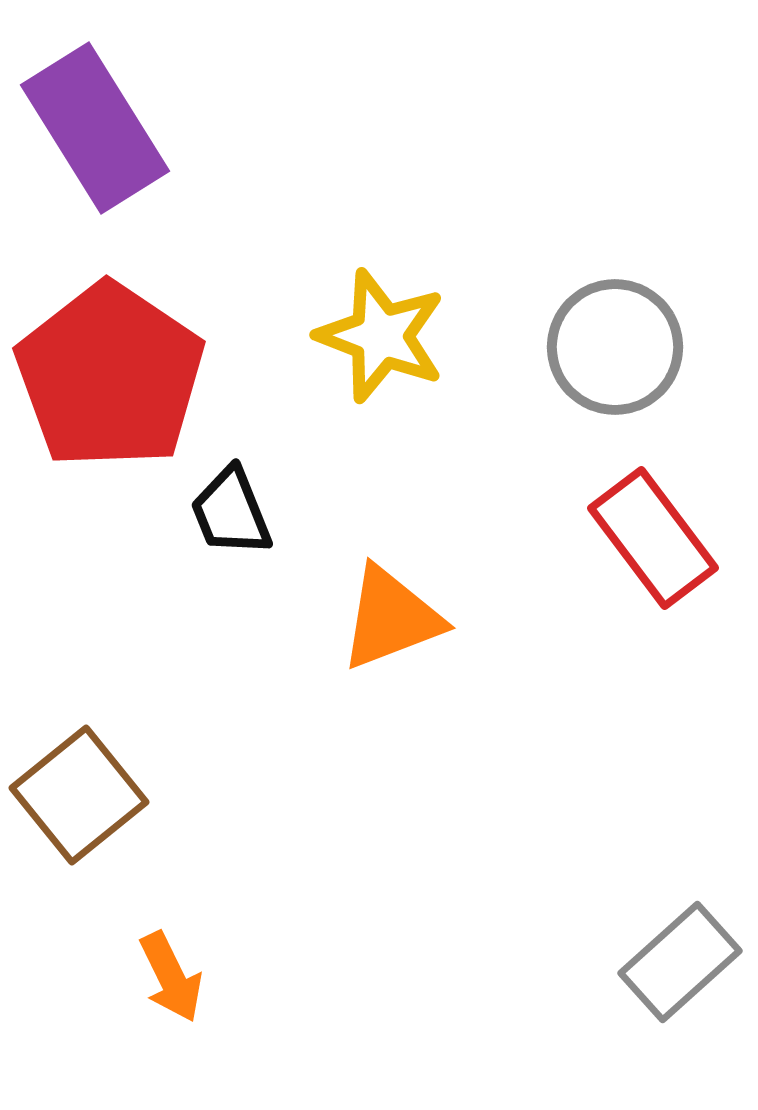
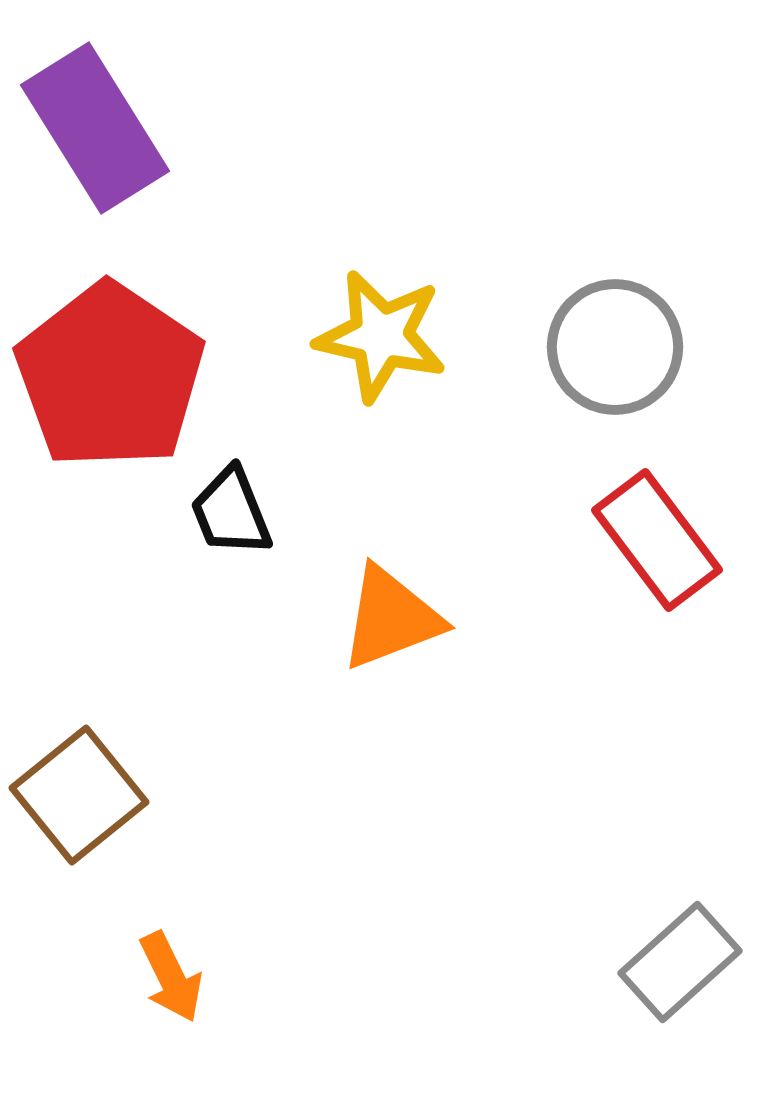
yellow star: rotated 8 degrees counterclockwise
red rectangle: moved 4 px right, 2 px down
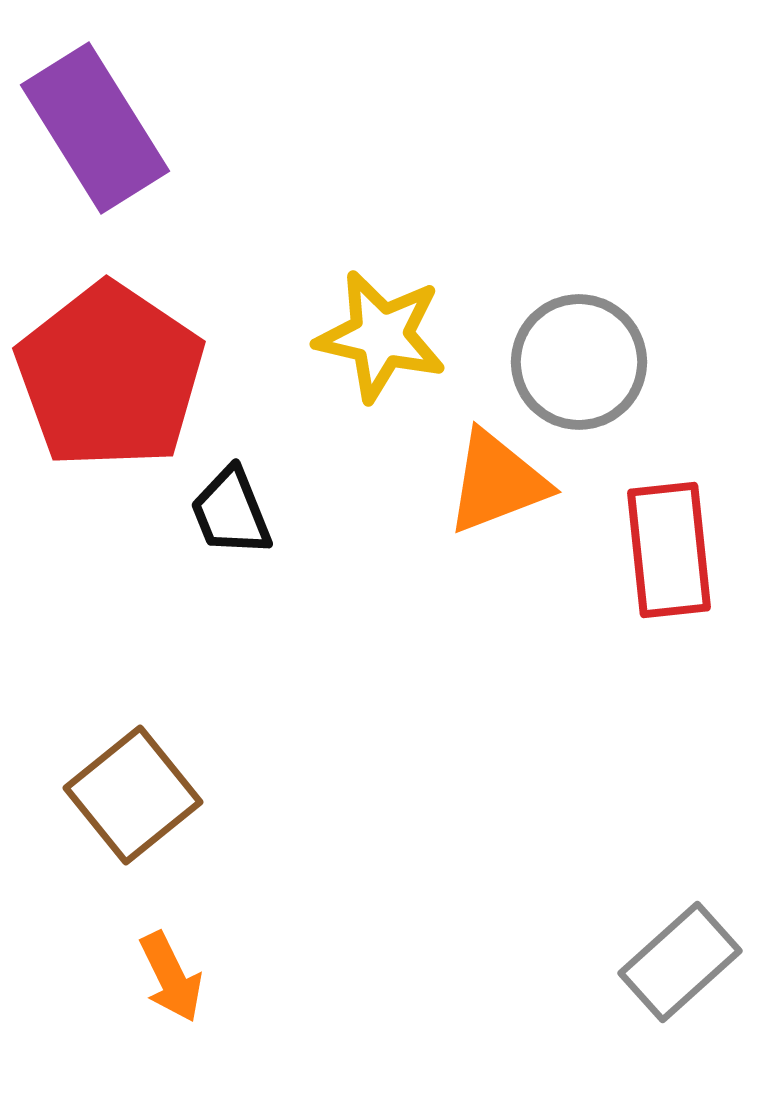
gray circle: moved 36 px left, 15 px down
red rectangle: moved 12 px right, 10 px down; rotated 31 degrees clockwise
orange triangle: moved 106 px right, 136 px up
brown square: moved 54 px right
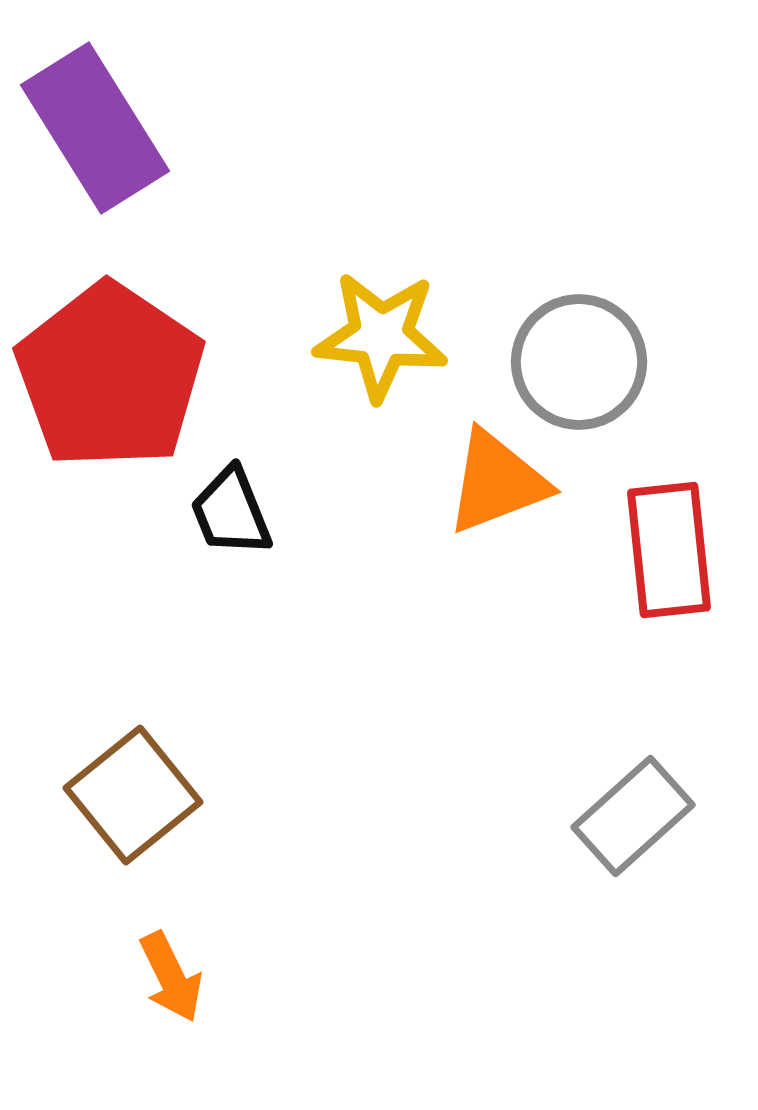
yellow star: rotated 7 degrees counterclockwise
gray rectangle: moved 47 px left, 146 px up
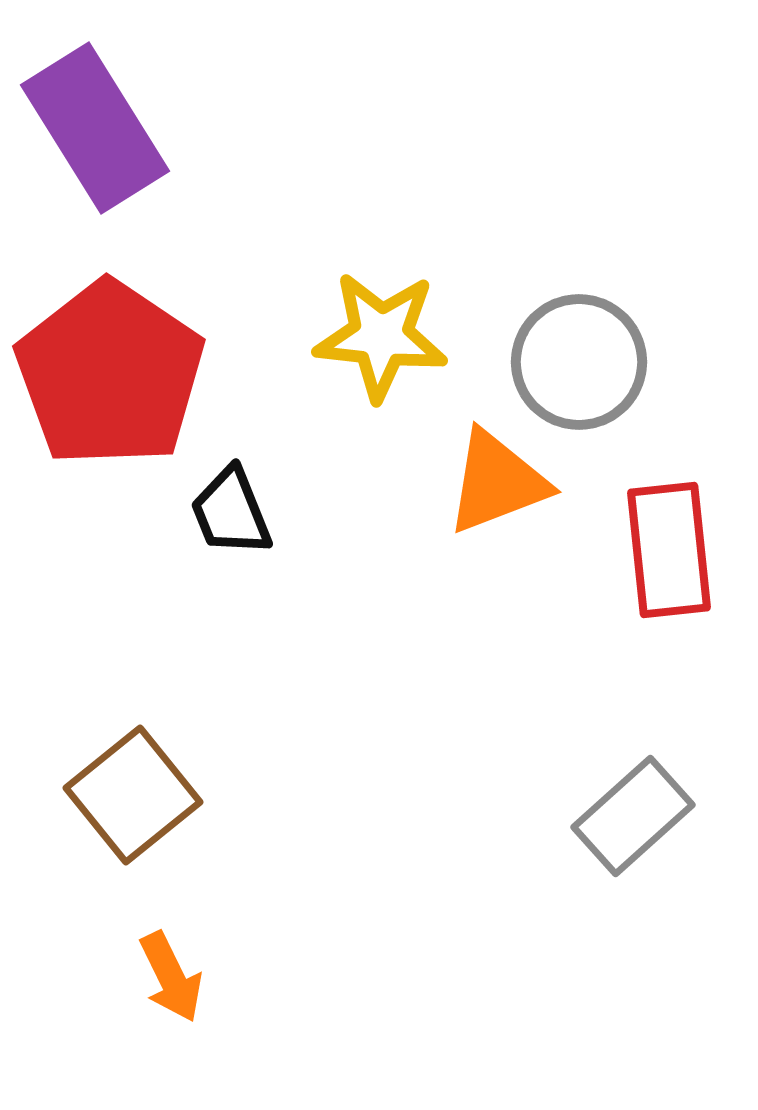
red pentagon: moved 2 px up
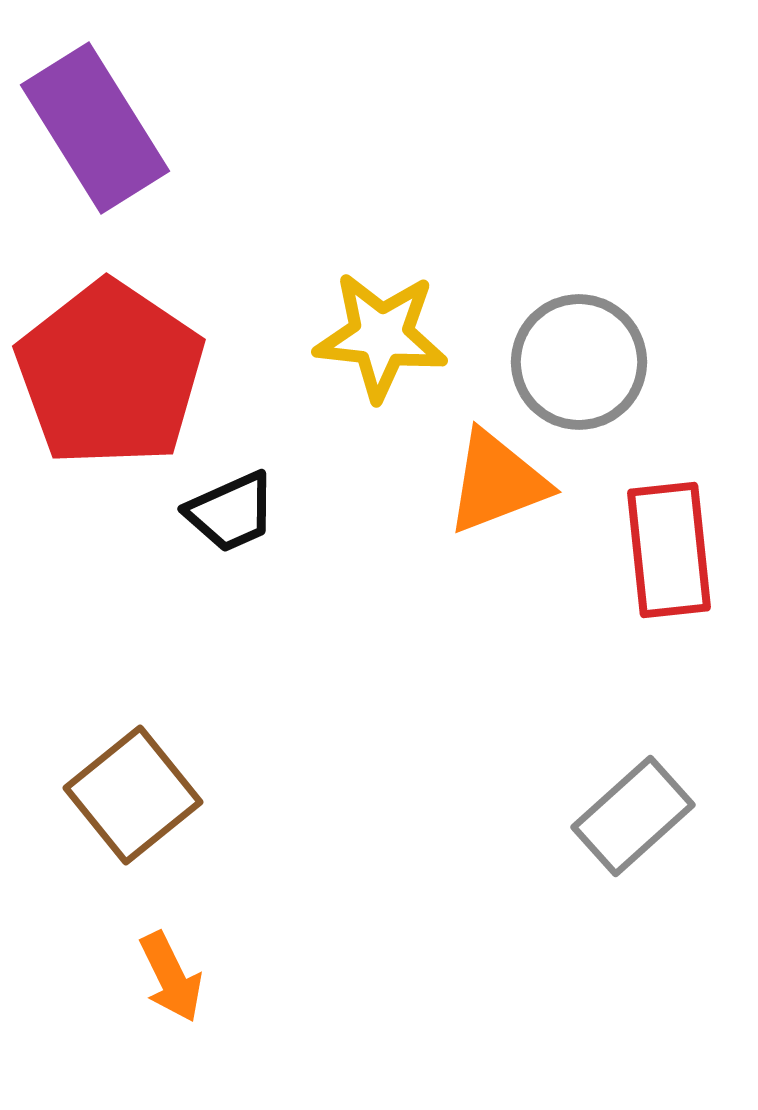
black trapezoid: rotated 92 degrees counterclockwise
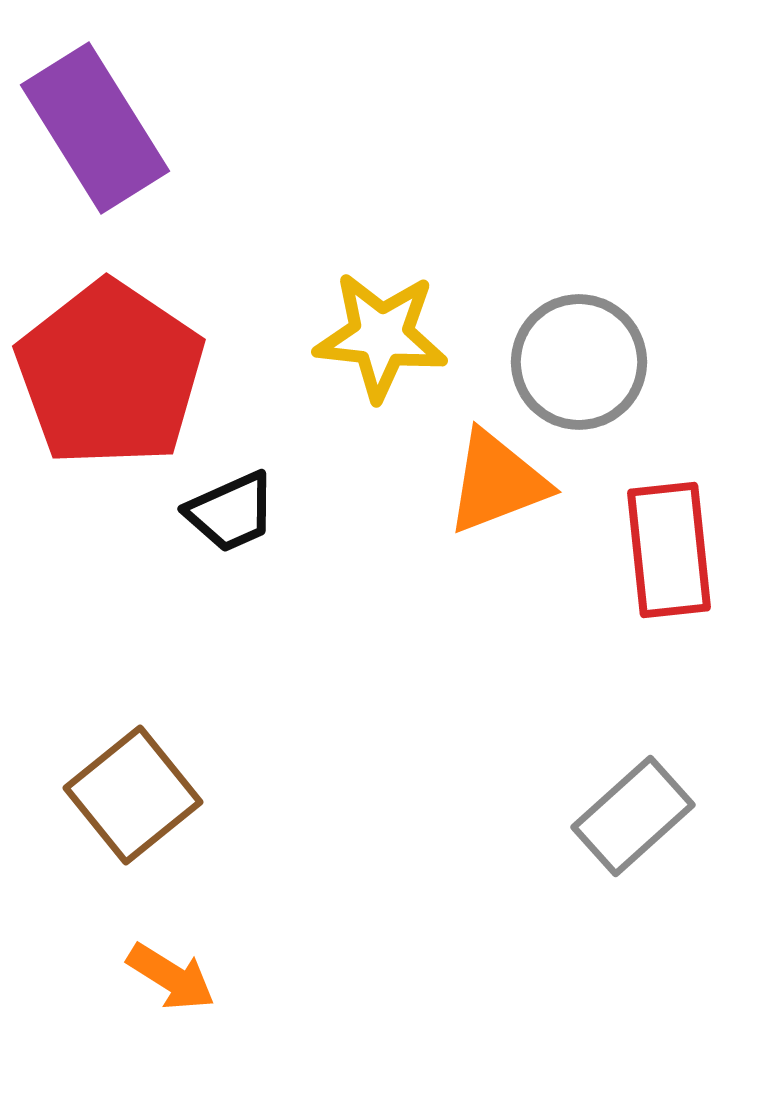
orange arrow: rotated 32 degrees counterclockwise
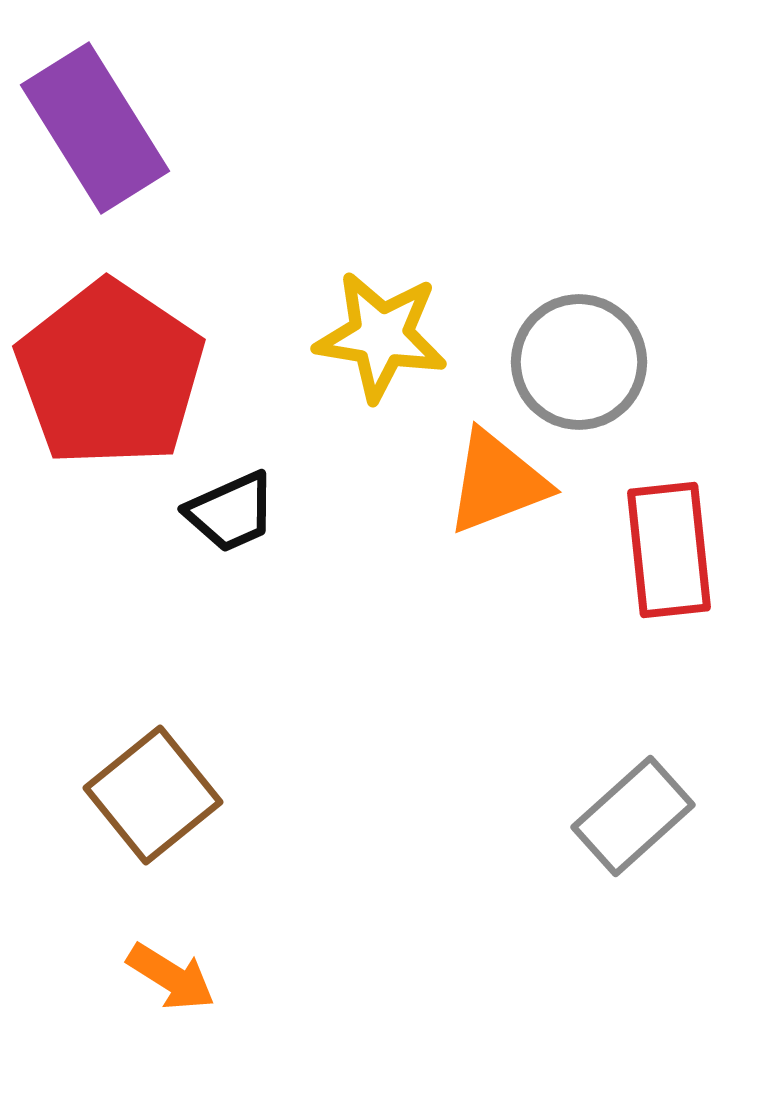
yellow star: rotated 3 degrees clockwise
brown square: moved 20 px right
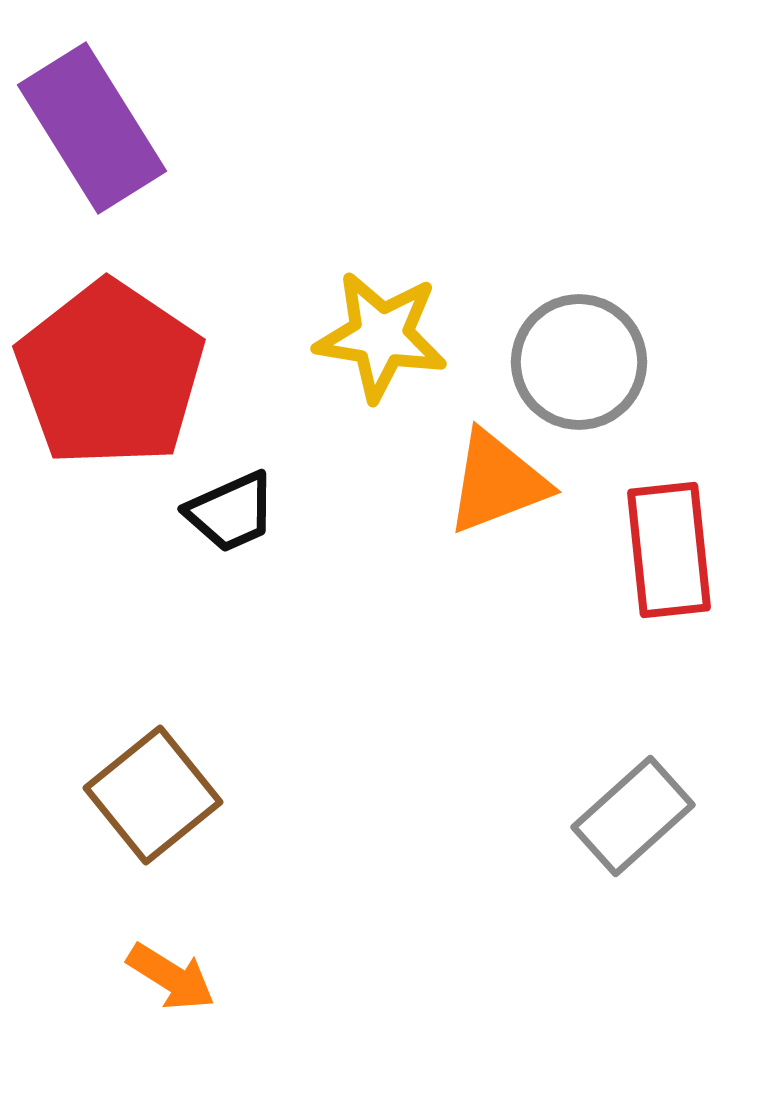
purple rectangle: moved 3 px left
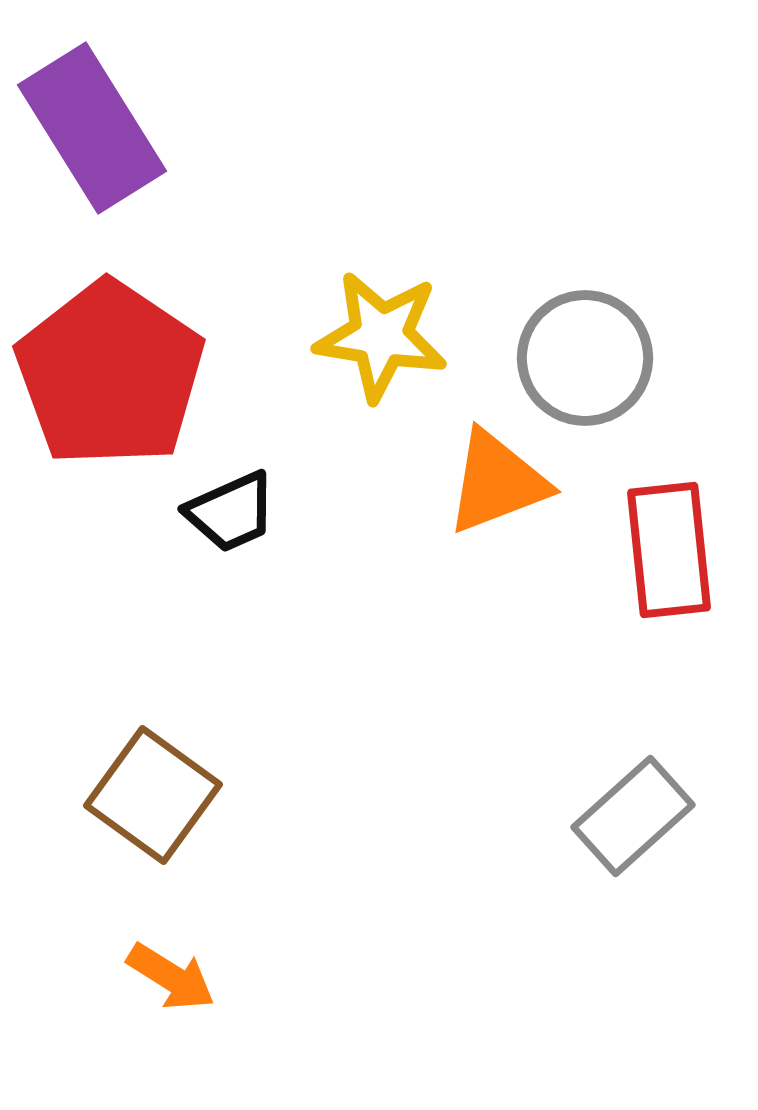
gray circle: moved 6 px right, 4 px up
brown square: rotated 15 degrees counterclockwise
